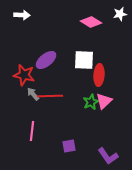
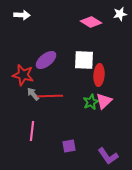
red star: moved 1 px left
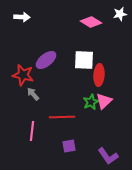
white arrow: moved 2 px down
red line: moved 12 px right, 21 px down
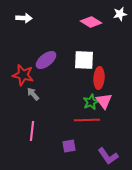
white arrow: moved 2 px right, 1 px down
red ellipse: moved 3 px down
pink triangle: rotated 24 degrees counterclockwise
red line: moved 25 px right, 3 px down
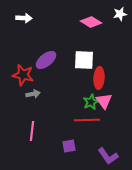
gray arrow: rotated 120 degrees clockwise
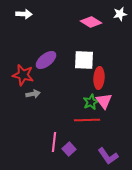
white arrow: moved 4 px up
pink line: moved 22 px right, 11 px down
purple square: moved 3 px down; rotated 32 degrees counterclockwise
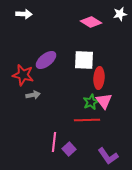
gray arrow: moved 1 px down
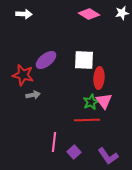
white star: moved 2 px right, 1 px up
pink diamond: moved 2 px left, 8 px up
purple square: moved 5 px right, 3 px down
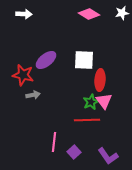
red ellipse: moved 1 px right, 2 px down
